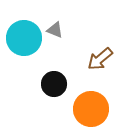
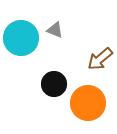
cyan circle: moved 3 px left
orange circle: moved 3 px left, 6 px up
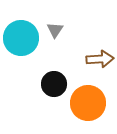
gray triangle: rotated 42 degrees clockwise
brown arrow: rotated 144 degrees counterclockwise
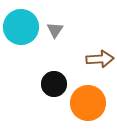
cyan circle: moved 11 px up
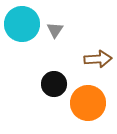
cyan circle: moved 1 px right, 3 px up
brown arrow: moved 2 px left
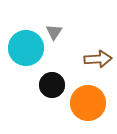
cyan circle: moved 4 px right, 24 px down
gray triangle: moved 1 px left, 2 px down
black circle: moved 2 px left, 1 px down
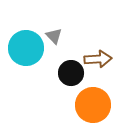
gray triangle: moved 4 px down; rotated 18 degrees counterclockwise
black circle: moved 19 px right, 12 px up
orange circle: moved 5 px right, 2 px down
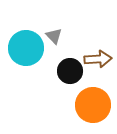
black circle: moved 1 px left, 2 px up
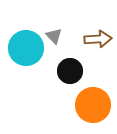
brown arrow: moved 20 px up
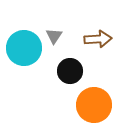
gray triangle: rotated 18 degrees clockwise
cyan circle: moved 2 px left
orange circle: moved 1 px right
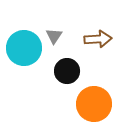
black circle: moved 3 px left
orange circle: moved 1 px up
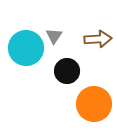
cyan circle: moved 2 px right
